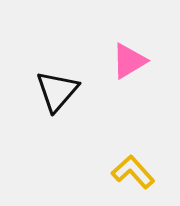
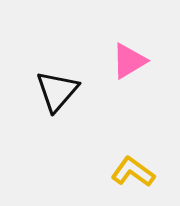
yellow L-shape: rotated 12 degrees counterclockwise
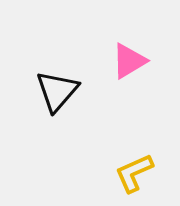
yellow L-shape: moved 1 px right, 1 px down; rotated 60 degrees counterclockwise
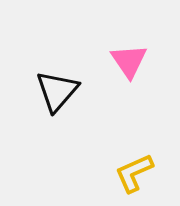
pink triangle: rotated 33 degrees counterclockwise
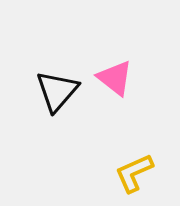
pink triangle: moved 14 px left, 17 px down; rotated 18 degrees counterclockwise
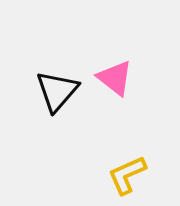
yellow L-shape: moved 7 px left, 2 px down
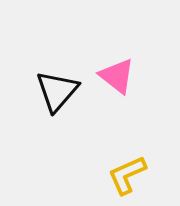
pink triangle: moved 2 px right, 2 px up
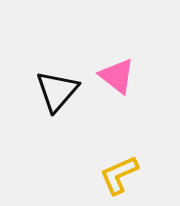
yellow L-shape: moved 8 px left
